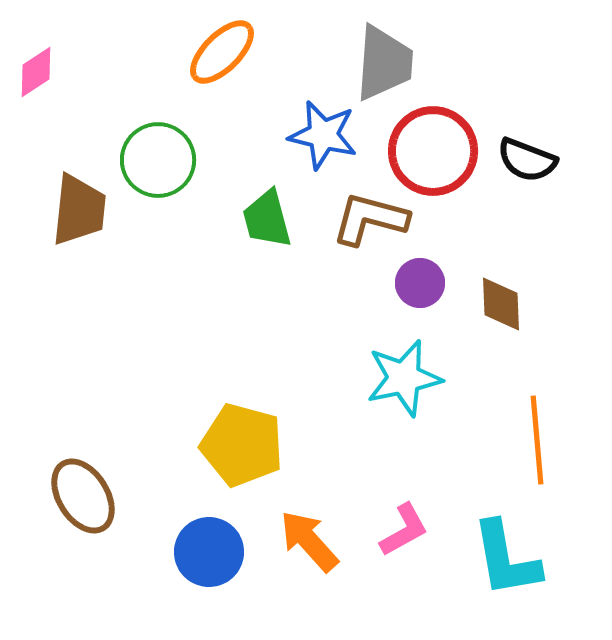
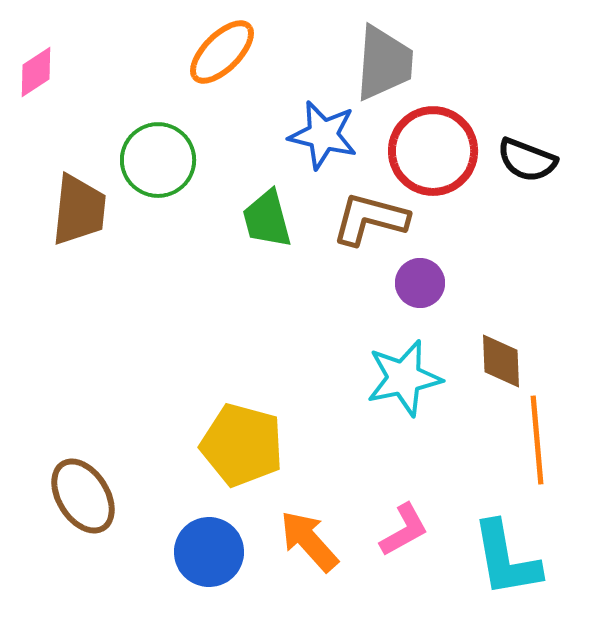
brown diamond: moved 57 px down
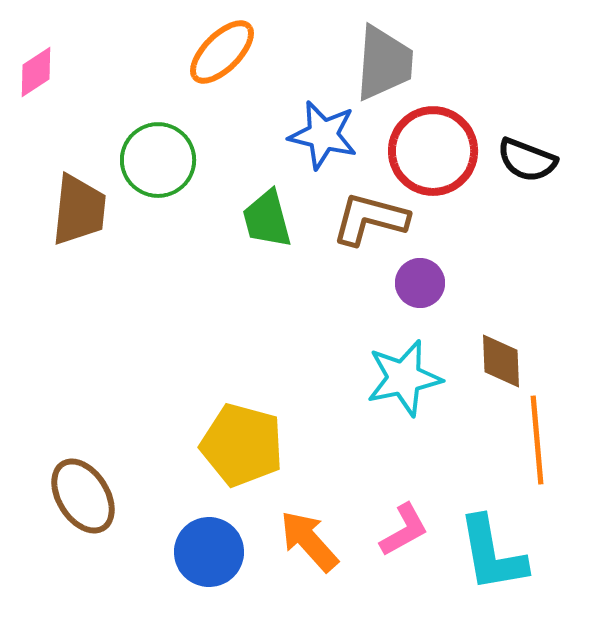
cyan L-shape: moved 14 px left, 5 px up
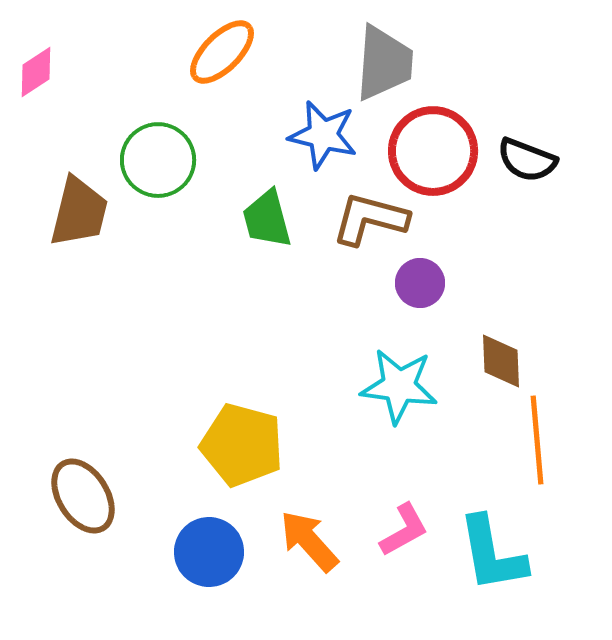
brown trapezoid: moved 2 px down; rotated 8 degrees clockwise
cyan star: moved 5 px left, 8 px down; rotated 20 degrees clockwise
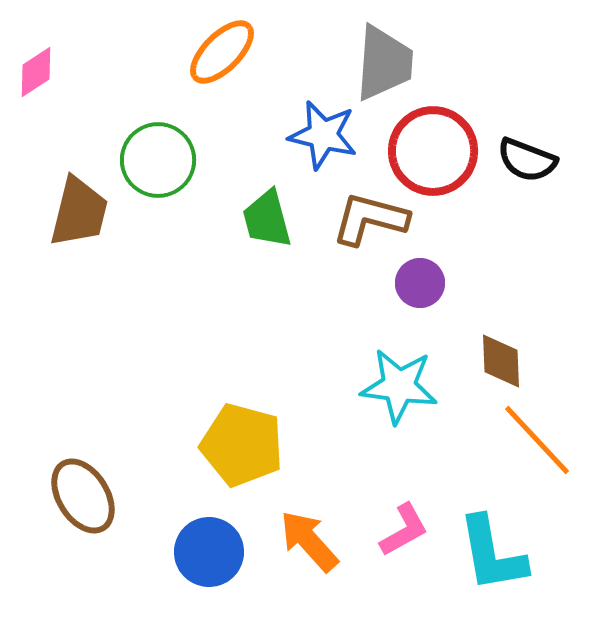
orange line: rotated 38 degrees counterclockwise
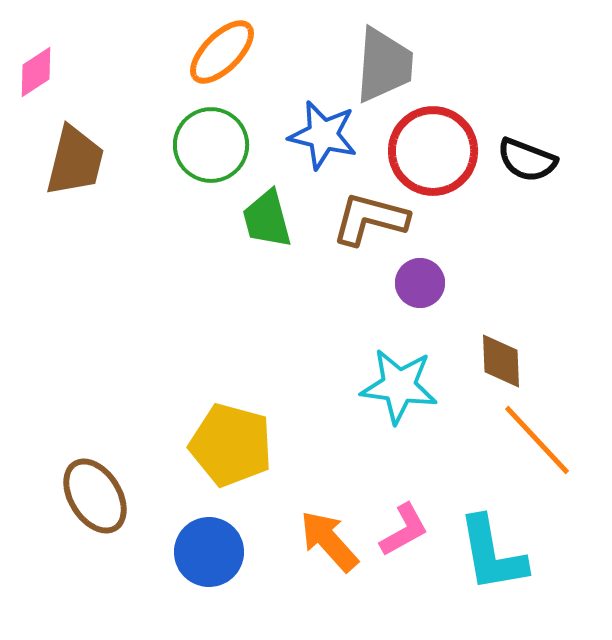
gray trapezoid: moved 2 px down
green circle: moved 53 px right, 15 px up
brown trapezoid: moved 4 px left, 51 px up
yellow pentagon: moved 11 px left
brown ellipse: moved 12 px right
orange arrow: moved 20 px right
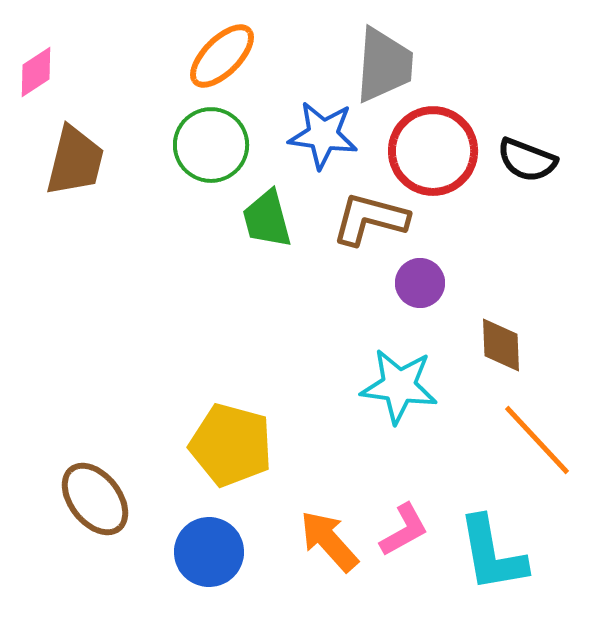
orange ellipse: moved 4 px down
blue star: rotated 6 degrees counterclockwise
brown diamond: moved 16 px up
brown ellipse: moved 3 px down; rotated 6 degrees counterclockwise
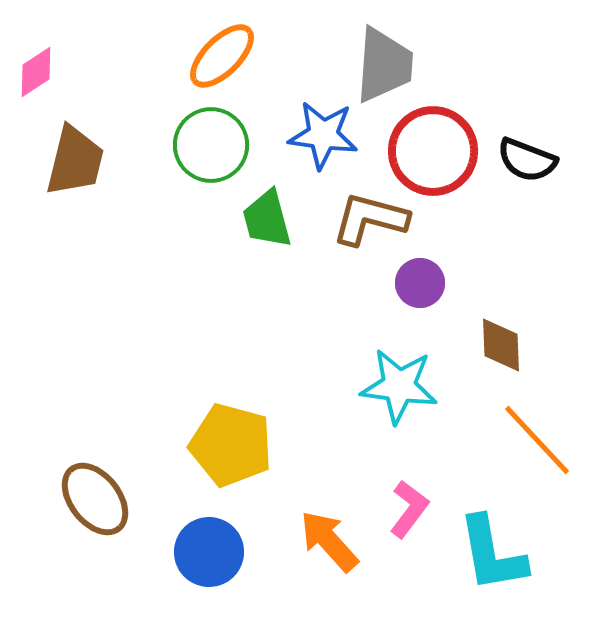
pink L-shape: moved 5 px right, 21 px up; rotated 24 degrees counterclockwise
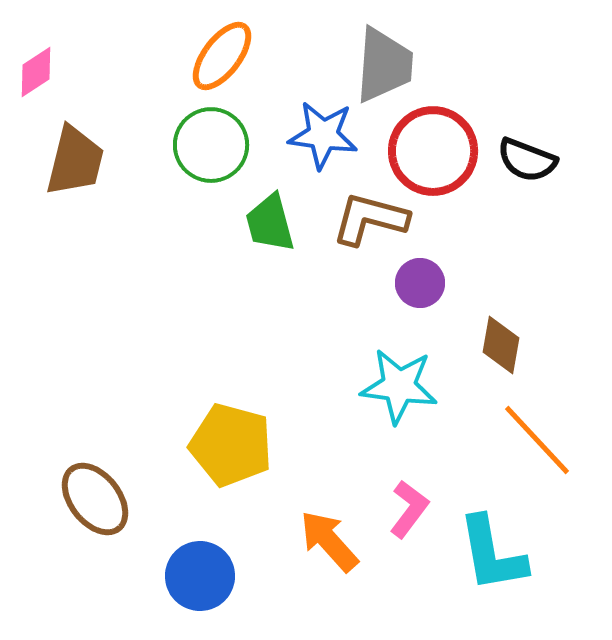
orange ellipse: rotated 8 degrees counterclockwise
green trapezoid: moved 3 px right, 4 px down
brown diamond: rotated 12 degrees clockwise
blue circle: moved 9 px left, 24 px down
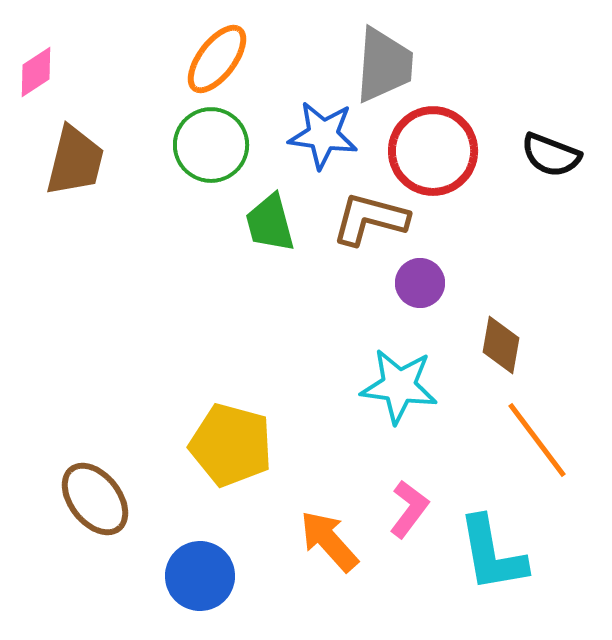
orange ellipse: moved 5 px left, 3 px down
black semicircle: moved 24 px right, 5 px up
orange line: rotated 6 degrees clockwise
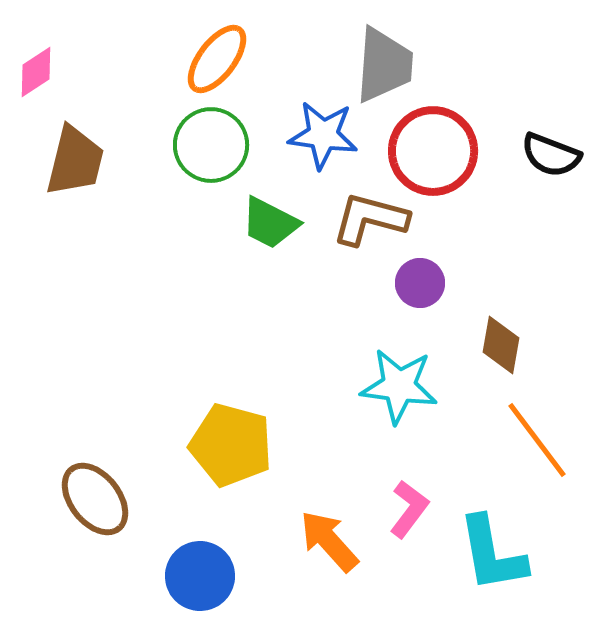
green trapezoid: rotated 48 degrees counterclockwise
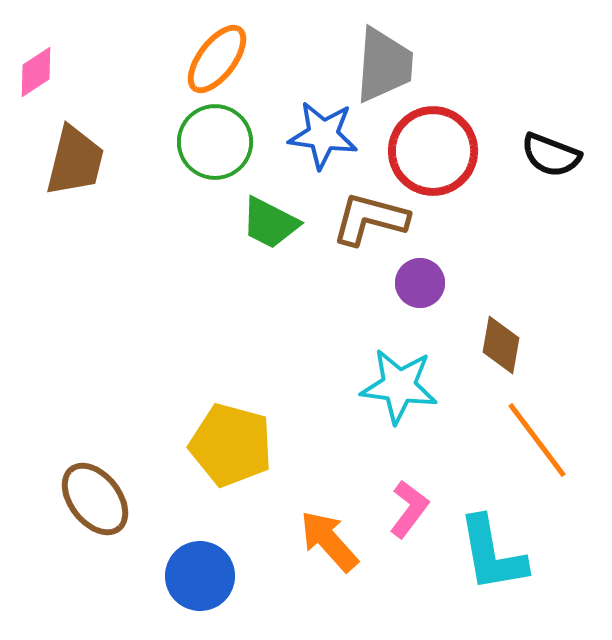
green circle: moved 4 px right, 3 px up
